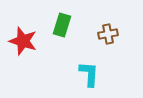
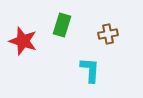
cyan L-shape: moved 1 px right, 4 px up
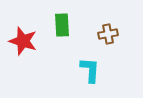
green rectangle: rotated 20 degrees counterclockwise
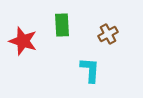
brown cross: rotated 18 degrees counterclockwise
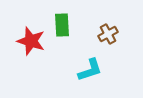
red star: moved 8 px right
cyan L-shape: rotated 68 degrees clockwise
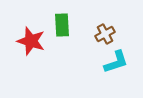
brown cross: moved 3 px left
cyan L-shape: moved 26 px right, 8 px up
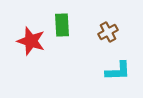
brown cross: moved 3 px right, 2 px up
cyan L-shape: moved 2 px right, 9 px down; rotated 16 degrees clockwise
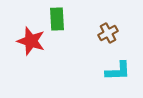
green rectangle: moved 5 px left, 6 px up
brown cross: moved 1 px down
